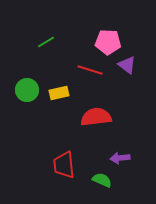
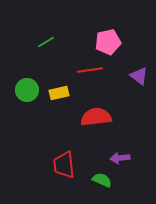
pink pentagon: rotated 15 degrees counterclockwise
purple triangle: moved 12 px right, 11 px down
red line: rotated 25 degrees counterclockwise
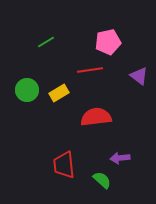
yellow rectangle: rotated 18 degrees counterclockwise
green semicircle: rotated 18 degrees clockwise
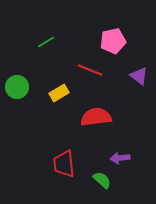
pink pentagon: moved 5 px right, 1 px up
red line: rotated 30 degrees clockwise
green circle: moved 10 px left, 3 px up
red trapezoid: moved 1 px up
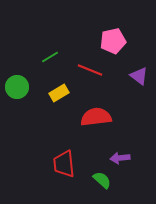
green line: moved 4 px right, 15 px down
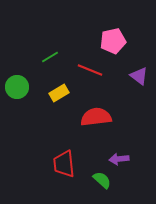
purple arrow: moved 1 px left, 1 px down
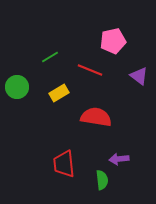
red semicircle: rotated 16 degrees clockwise
green semicircle: rotated 42 degrees clockwise
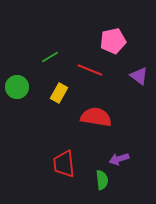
yellow rectangle: rotated 30 degrees counterclockwise
purple arrow: rotated 12 degrees counterclockwise
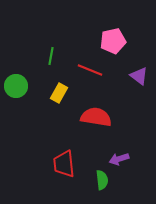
green line: moved 1 px right, 1 px up; rotated 48 degrees counterclockwise
green circle: moved 1 px left, 1 px up
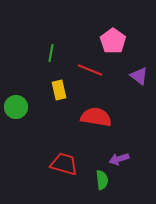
pink pentagon: rotated 25 degrees counterclockwise
green line: moved 3 px up
green circle: moved 21 px down
yellow rectangle: moved 3 px up; rotated 42 degrees counterclockwise
red trapezoid: rotated 112 degrees clockwise
